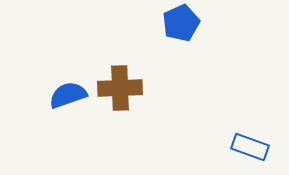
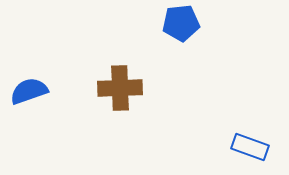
blue pentagon: rotated 18 degrees clockwise
blue semicircle: moved 39 px left, 4 px up
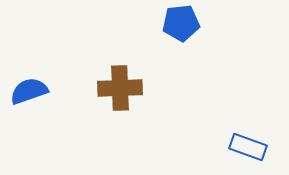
blue rectangle: moved 2 px left
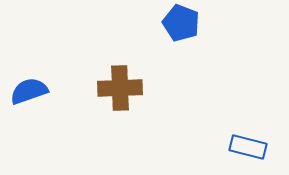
blue pentagon: rotated 27 degrees clockwise
blue rectangle: rotated 6 degrees counterclockwise
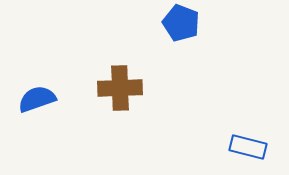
blue semicircle: moved 8 px right, 8 px down
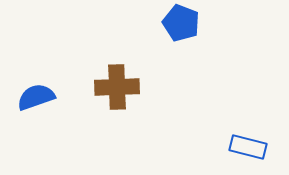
brown cross: moved 3 px left, 1 px up
blue semicircle: moved 1 px left, 2 px up
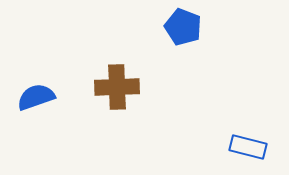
blue pentagon: moved 2 px right, 4 px down
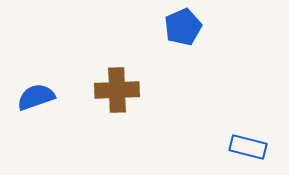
blue pentagon: rotated 27 degrees clockwise
brown cross: moved 3 px down
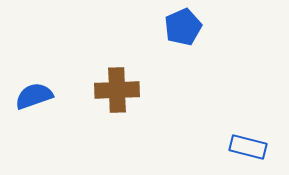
blue semicircle: moved 2 px left, 1 px up
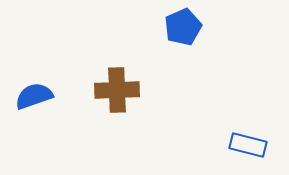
blue rectangle: moved 2 px up
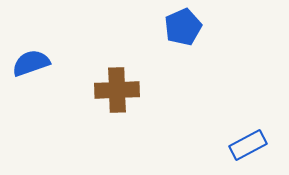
blue semicircle: moved 3 px left, 33 px up
blue rectangle: rotated 42 degrees counterclockwise
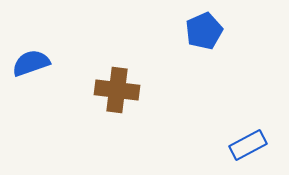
blue pentagon: moved 21 px right, 4 px down
brown cross: rotated 9 degrees clockwise
